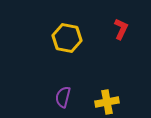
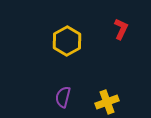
yellow hexagon: moved 3 px down; rotated 20 degrees clockwise
yellow cross: rotated 10 degrees counterclockwise
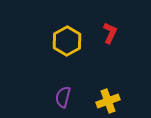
red L-shape: moved 11 px left, 4 px down
yellow cross: moved 1 px right, 1 px up
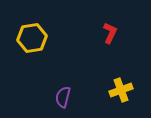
yellow hexagon: moved 35 px left, 3 px up; rotated 20 degrees clockwise
yellow cross: moved 13 px right, 11 px up
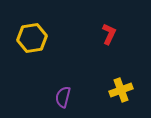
red L-shape: moved 1 px left, 1 px down
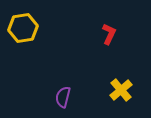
yellow hexagon: moved 9 px left, 10 px up
yellow cross: rotated 20 degrees counterclockwise
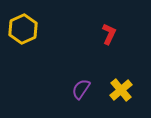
yellow hexagon: moved 1 px down; rotated 16 degrees counterclockwise
purple semicircle: moved 18 px right, 8 px up; rotated 20 degrees clockwise
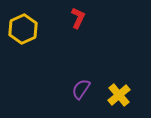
red L-shape: moved 31 px left, 16 px up
yellow cross: moved 2 px left, 5 px down
